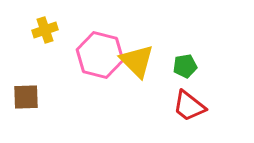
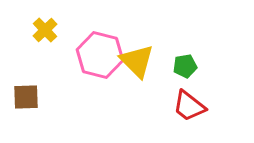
yellow cross: rotated 25 degrees counterclockwise
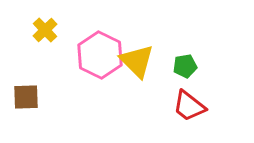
pink hexagon: rotated 12 degrees clockwise
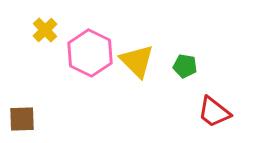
pink hexagon: moved 10 px left, 2 px up
green pentagon: rotated 20 degrees clockwise
brown square: moved 4 px left, 22 px down
red trapezoid: moved 25 px right, 6 px down
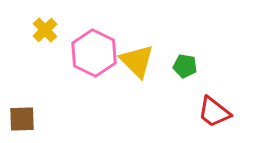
pink hexagon: moved 4 px right
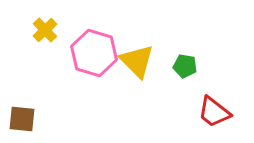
pink hexagon: rotated 9 degrees counterclockwise
brown square: rotated 8 degrees clockwise
